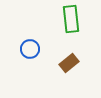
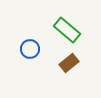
green rectangle: moved 4 px left, 11 px down; rotated 44 degrees counterclockwise
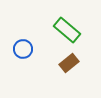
blue circle: moved 7 px left
